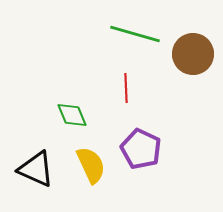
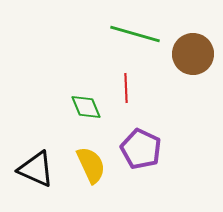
green diamond: moved 14 px right, 8 px up
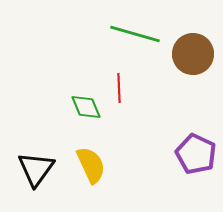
red line: moved 7 px left
purple pentagon: moved 55 px right, 5 px down
black triangle: rotated 42 degrees clockwise
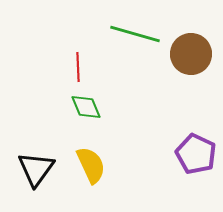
brown circle: moved 2 px left
red line: moved 41 px left, 21 px up
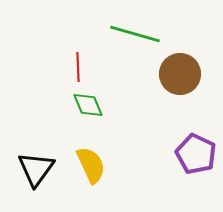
brown circle: moved 11 px left, 20 px down
green diamond: moved 2 px right, 2 px up
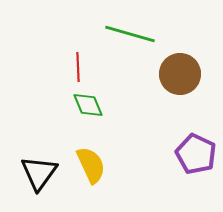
green line: moved 5 px left
black triangle: moved 3 px right, 4 px down
